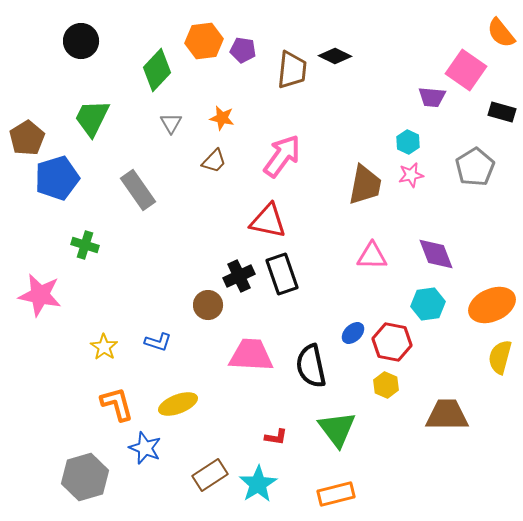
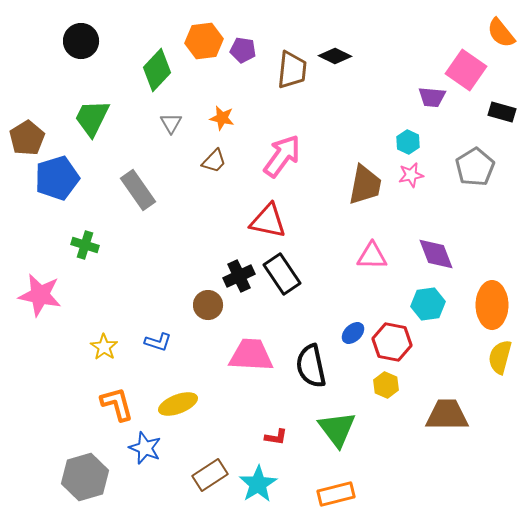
black rectangle at (282, 274): rotated 15 degrees counterclockwise
orange ellipse at (492, 305): rotated 66 degrees counterclockwise
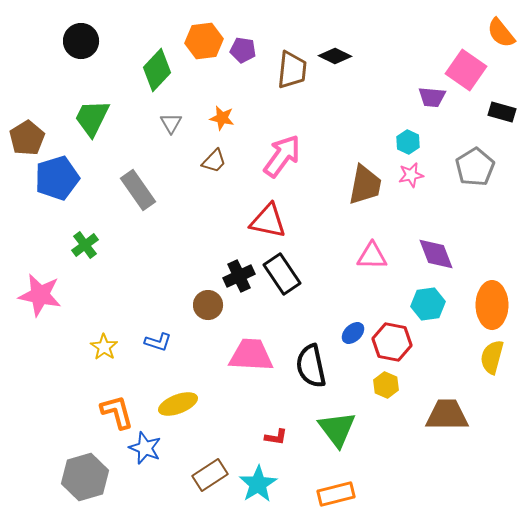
green cross at (85, 245): rotated 36 degrees clockwise
yellow semicircle at (500, 357): moved 8 px left
orange L-shape at (117, 404): moved 8 px down
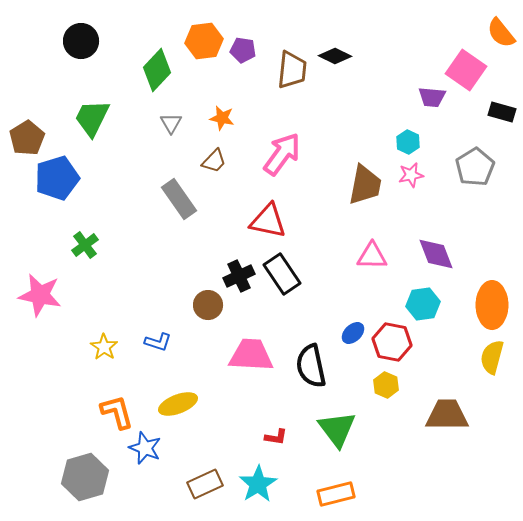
pink arrow at (282, 156): moved 2 px up
gray rectangle at (138, 190): moved 41 px right, 9 px down
cyan hexagon at (428, 304): moved 5 px left
brown rectangle at (210, 475): moved 5 px left, 9 px down; rotated 8 degrees clockwise
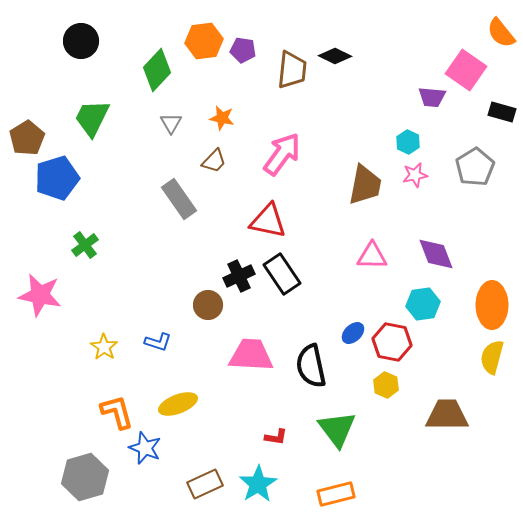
pink star at (411, 175): moved 4 px right
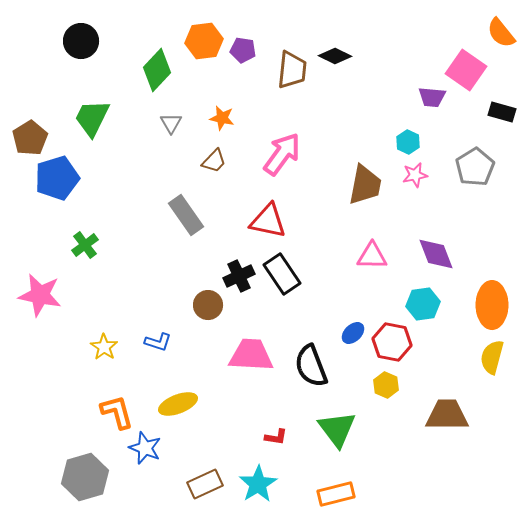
brown pentagon at (27, 138): moved 3 px right
gray rectangle at (179, 199): moved 7 px right, 16 px down
black semicircle at (311, 366): rotated 9 degrees counterclockwise
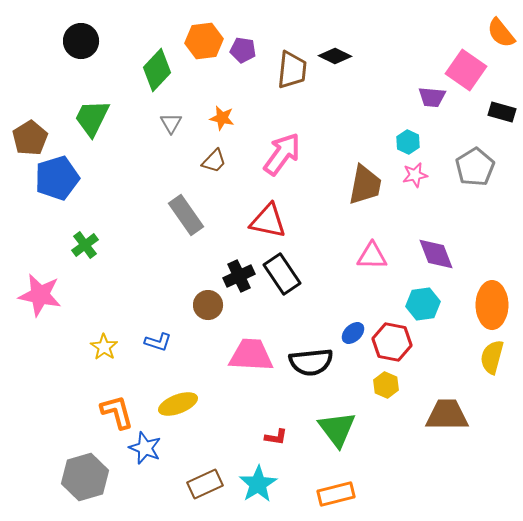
black semicircle at (311, 366): moved 4 px up; rotated 75 degrees counterclockwise
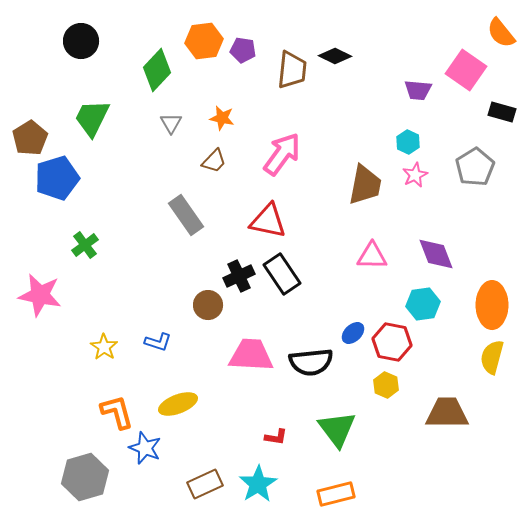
purple trapezoid at (432, 97): moved 14 px left, 7 px up
pink star at (415, 175): rotated 15 degrees counterclockwise
brown trapezoid at (447, 415): moved 2 px up
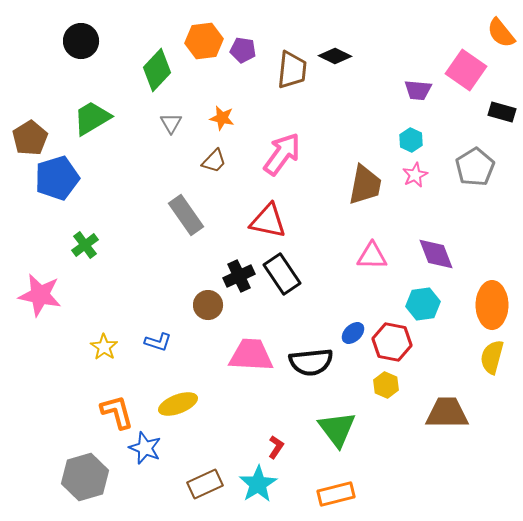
green trapezoid at (92, 118): rotated 33 degrees clockwise
cyan hexagon at (408, 142): moved 3 px right, 2 px up
red L-shape at (276, 437): moved 10 px down; rotated 65 degrees counterclockwise
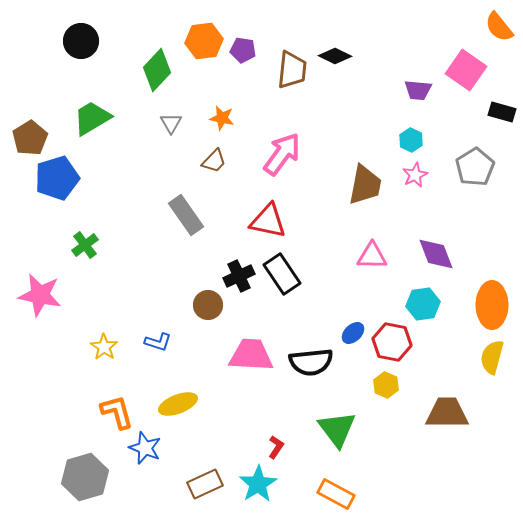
orange semicircle at (501, 33): moved 2 px left, 6 px up
orange rectangle at (336, 494): rotated 42 degrees clockwise
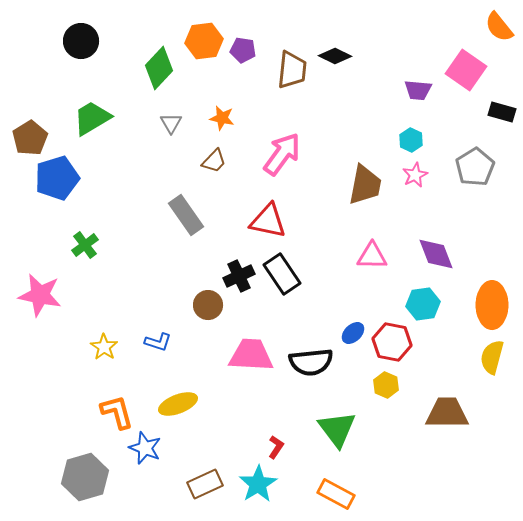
green diamond at (157, 70): moved 2 px right, 2 px up
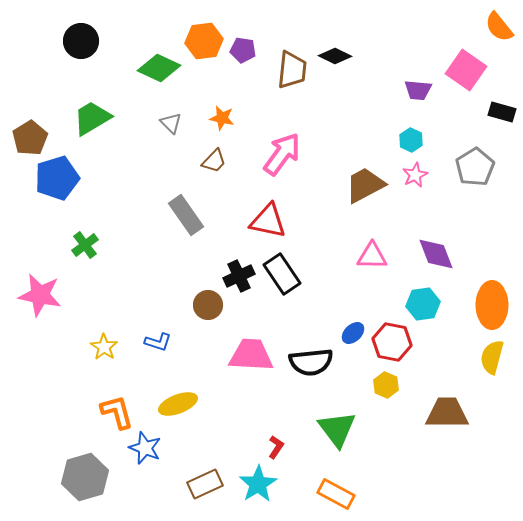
green diamond at (159, 68): rotated 72 degrees clockwise
gray triangle at (171, 123): rotated 15 degrees counterclockwise
brown trapezoid at (365, 185): rotated 129 degrees counterclockwise
